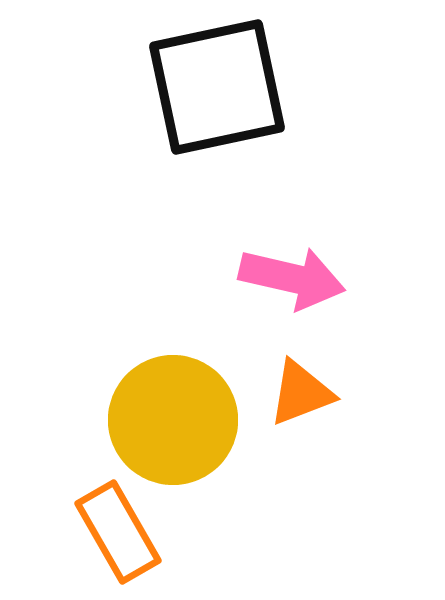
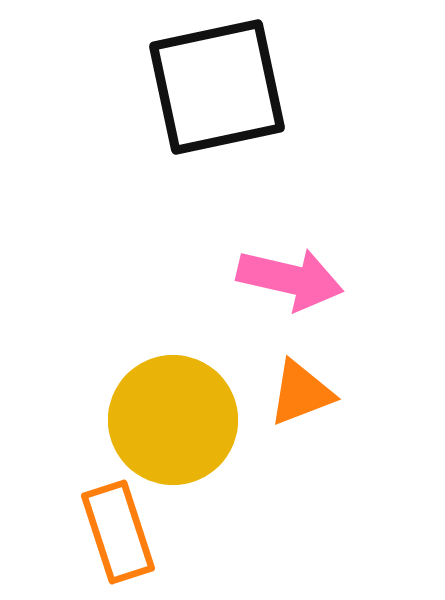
pink arrow: moved 2 px left, 1 px down
orange rectangle: rotated 12 degrees clockwise
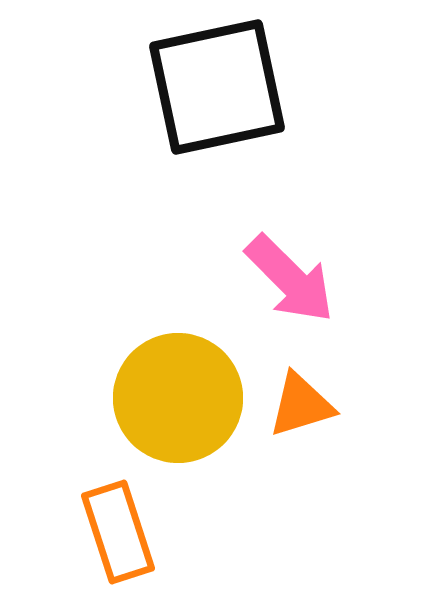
pink arrow: rotated 32 degrees clockwise
orange triangle: moved 12 px down; rotated 4 degrees clockwise
yellow circle: moved 5 px right, 22 px up
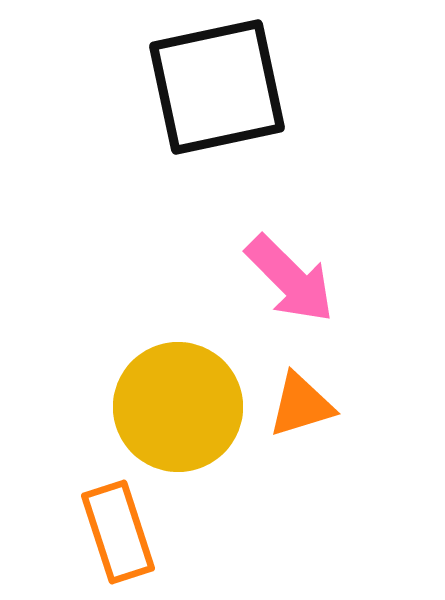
yellow circle: moved 9 px down
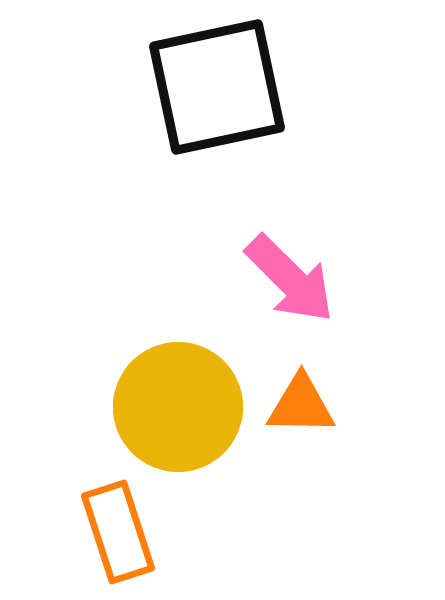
orange triangle: rotated 18 degrees clockwise
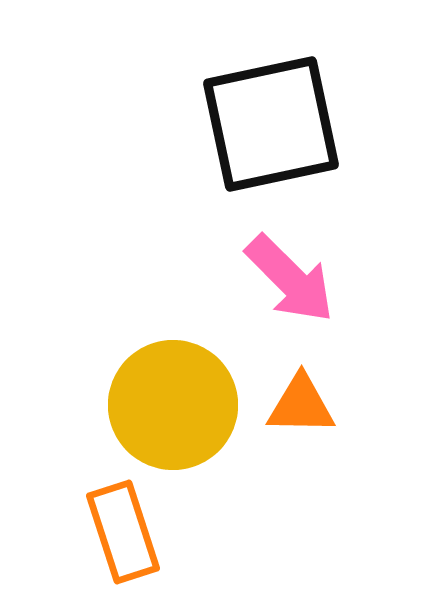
black square: moved 54 px right, 37 px down
yellow circle: moved 5 px left, 2 px up
orange rectangle: moved 5 px right
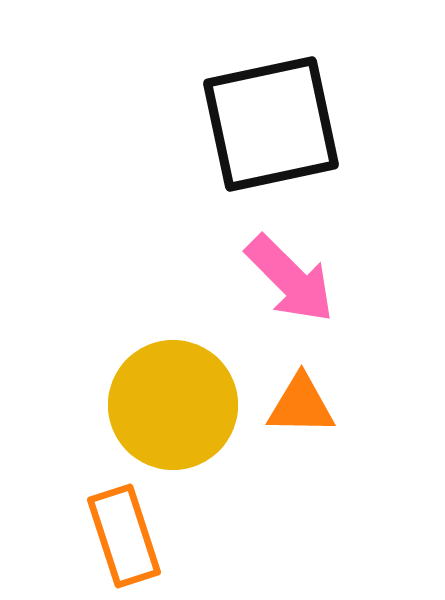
orange rectangle: moved 1 px right, 4 px down
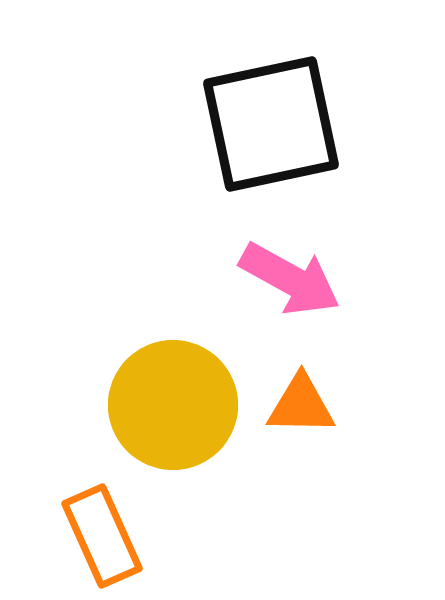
pink arrow: rotated 16 degrees counterclockwise
orange rectangle: moved 22 px left; rotated 6 degrees counterclockwise
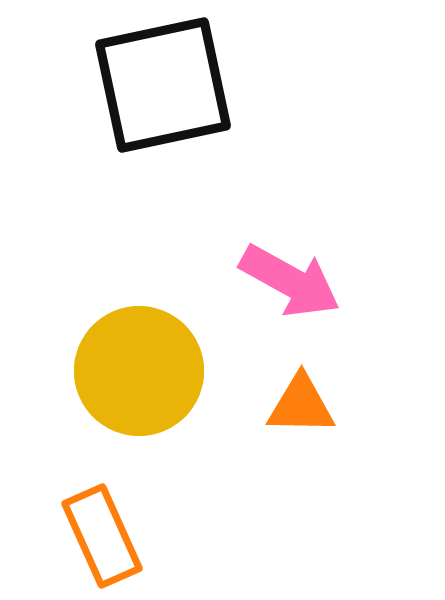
black square: moved 108 px left, 39 px up
pink arrow: moved 2 px down
yellow circle: moved 34 px left, 34 px up
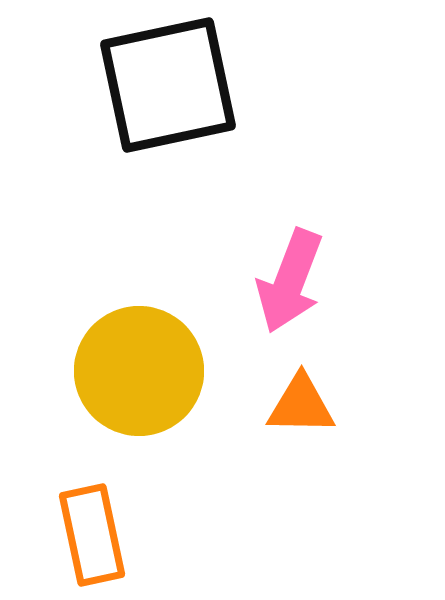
black square: moved 5 px right
pink arrow: rotated 82 degrees clockwise
orange rectangle: moved 10 px left, 1 px up; rotated 12 degrees clockwise
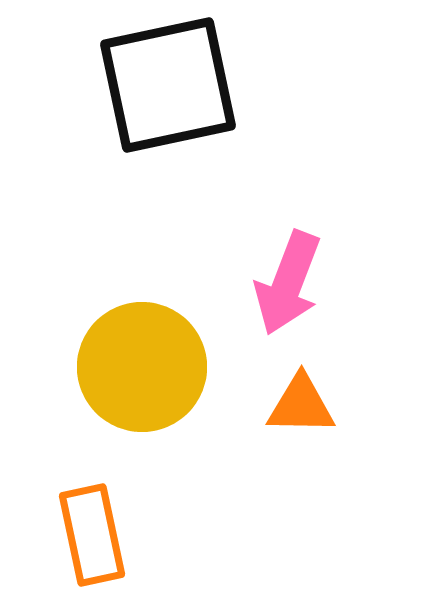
pink arrow: moved 2 px left, 2 px down
yellow circle: moved 3 px right, 4 px up
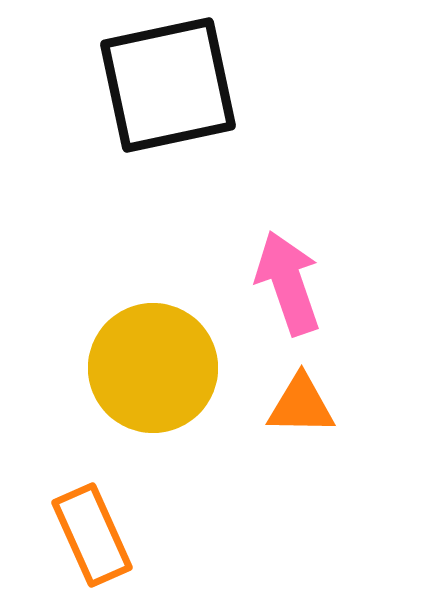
pink arrow: rotated 140 degrees clockwise
yellow circle: moved 11 px right, 1 px down
orange rectangle: rotated 12 degrees counterclockwise
